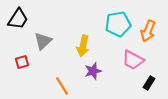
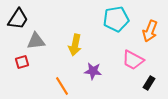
cyan pentagon: moved 2 px left, 5 px up
orange arrow: moved 2 px right
gray triangle: moved 7 px left; rotated 36 degrees clockwise
yellow arrow: moved 8 px left, 1 px up
purple star: rotated 24 degrees clockwise
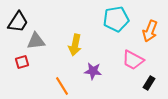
black trapezoid: moved 3 px down
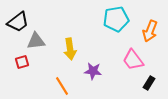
black trapezoid: rotated 20 degrees clockwise
yellow arrow: moved 5 px left, 4 px down; rotated 20 degrees counterclockwise
pink trapezoid: rotated 25 degrees clockwise
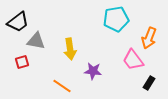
orange arrow: moved 1 px left, 7 px down
gray triangle: rotated 18 degrees clockwise
orange line: rotated 24 degrees counterclockwise
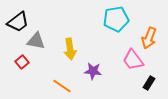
red square: rotated 24 degrees counterclockwise
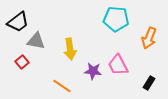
cyan pentagon: rotated 15 degrees clockwise
pink trapezoid: moved 15 px left, 5 px down; rotated 10 degrees clockwise
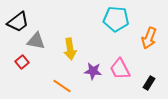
pink trapezoid: moved 2 px right, 4 px down
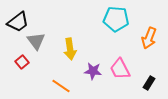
gray triangle: rotated 42 degrees clockwise
orange line: moved 1 px left
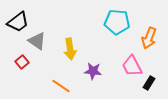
cyan pentagon: moved 1 px right, 3 px down
gray triangle: moved 1 px right; rotated 18 degrees counterclockwise
pink trapezoid: moved 12 px right, 3 px up
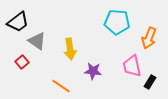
pink trapezoid: rotated 15 degrees clockwise
black rectangle: moved 1 px right, 1 px up
